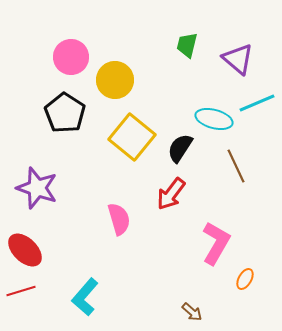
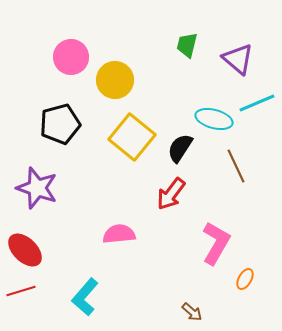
black pentagon: moved 5 px left, 11 px down; rotated 24 degrees clockwise
pink semicircle: moved 15 px down; rotated 80 degrees counterclockwise
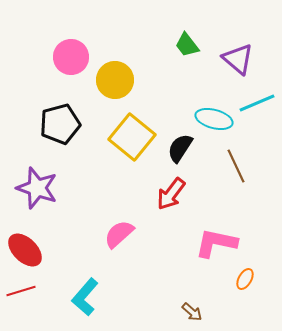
green trapezoid: rotated 52 degrees counterclockwise
pink semicircle: rotated 36 degrees counterclockwise
pink L-shape: rotated 108 degrees counterclockwise
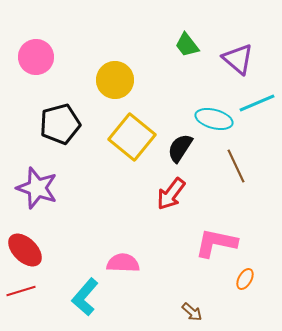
pink circle: moved 35 px left
pink semicircle: moved 4 px right, 29 px down; rotated 44 degrees clockwise
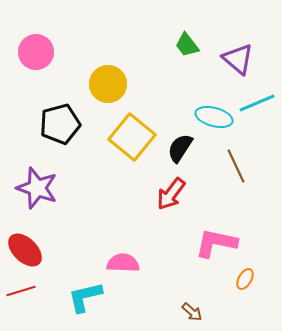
pink circle: moved 5 px up
yellow circle: moved 7 px left, 4 px down
cyan ellipse: moved 2 px up
cyan L-shape: rotated 36 degrees clockwise
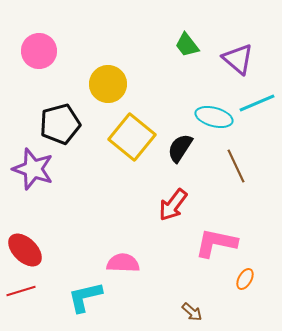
pink circle: moved 3 px right, 1 px up
purple star: moved 4 px left, 19 px up
red arrow: moved 2 px right, 11 px down
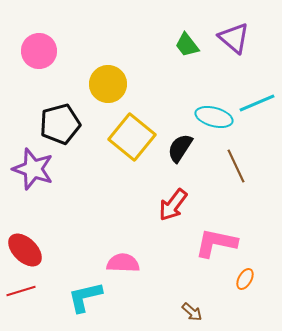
purple triangle: moved 4 px left, 21 px up
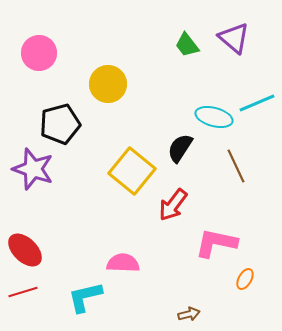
pink circle: moved 2 px down
yellow square: moved 34 px down
red line: moved 2 px right, 1 px down
brown arrow: moved 3 px left, 2 px down; rotated 55 degrees counterclockwise
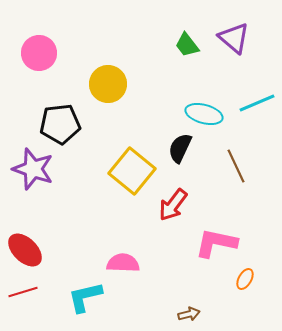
cyan ellipse: moved 10 px left, 3 px up
black pentagon: rotated 9 degrees clockwise
black semicircle: rotated 8 degrees counterclockwise
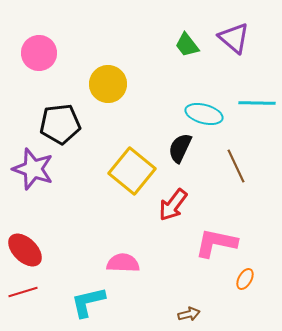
cyan line: rotated 24 degrees clockwise
cyan L-shape: moved 3 px right, 5 px down
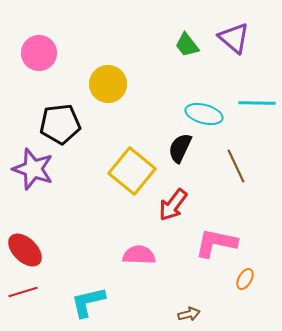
pink semicircle: moved 16 px right, 8 px up
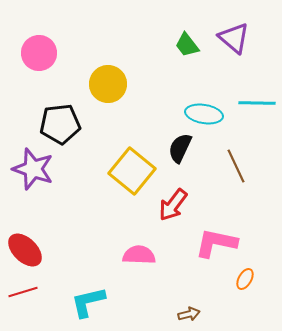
cyan ellipse: rotated 6 degrees counterclockwise
